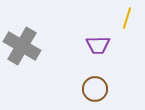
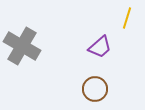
purple trapezoid: moved 2 px right, 2 px down; rotated 40 degrees counterclockwise
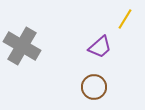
yellow line: moved 2 px left, 1 px down; rotated 15 degrees clockwise
brown circle: moved 1 px left, 2 px up
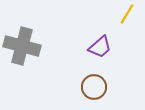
yellow line: moved 2 px right, 5 px up
gray cross: rotated 15 degrees counterclockwise
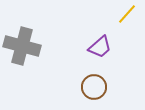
yellow line: rotated 10 degrees clockwise
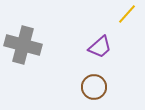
gray cross: moved 1 px right, 1 px up
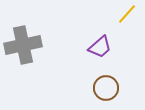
gray cross: rotated 27 degrees counterclockwise
brown circle: moved 12 px right, 1 px down
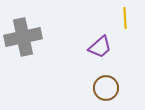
yellow line: moved 2 px left, 4 px down; rotated 45 degrees counterclockwise
gray cross: moved 8 px up
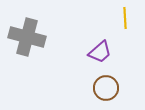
gray cross: moved 4 px right; rotated 27 degrees clockwise
purple trapezoid: moved 5 px down
